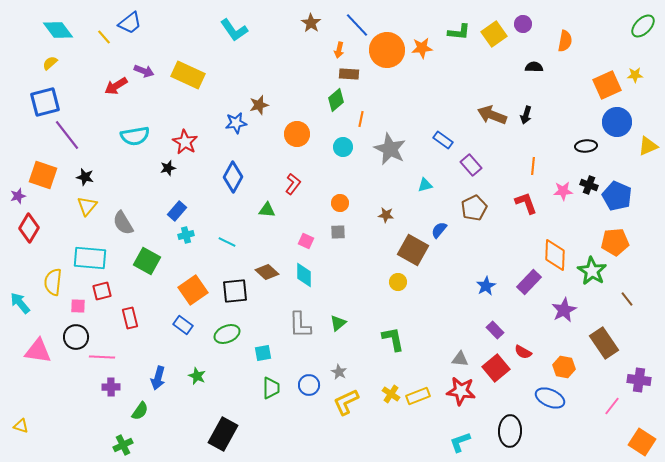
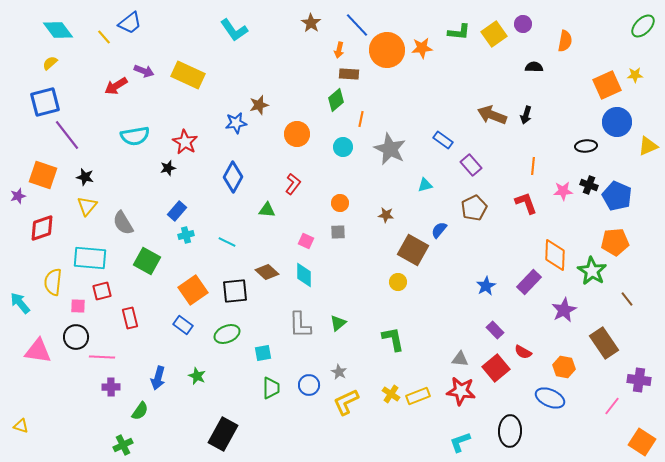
red diamond at (29, 228): moved 13 px right; rotated 40 degrees clockwise
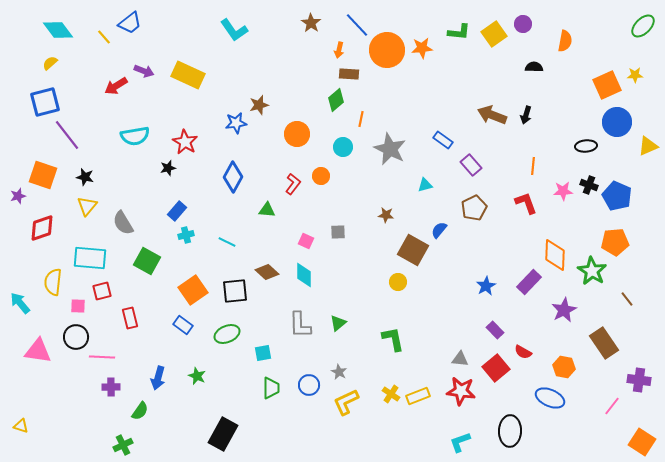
orange circle at (340, 203): moved 19 px left, 27 px up
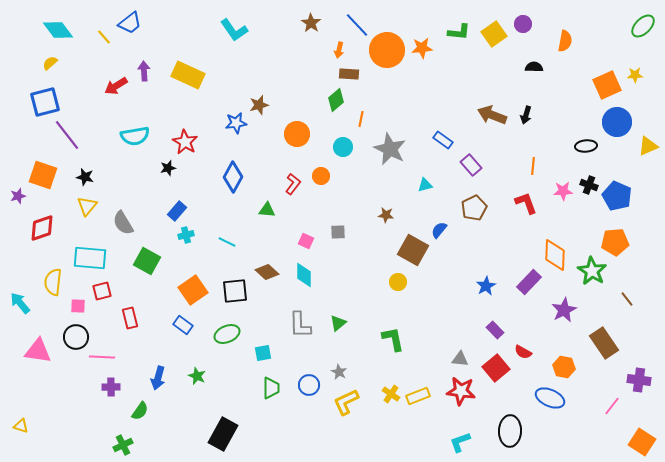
purple arrow at (144, 71): rotated 114 degrees counterclockwise
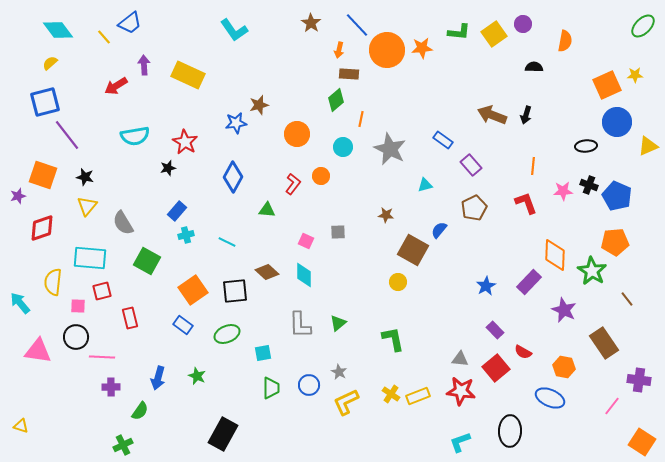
purple arrow at (144, 71): moved 6 px up
purple star at (564, 310): rotated 20 degrees counterclockwise
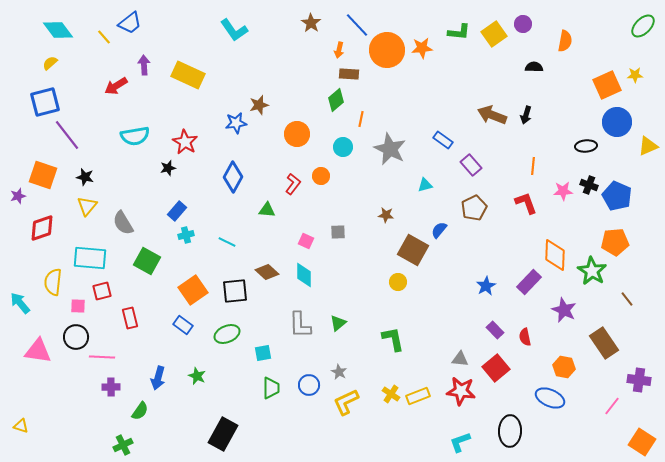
red semicircle at (523, 352): moved 2 px right, 15 px up; rotated 48 degrees clockwise
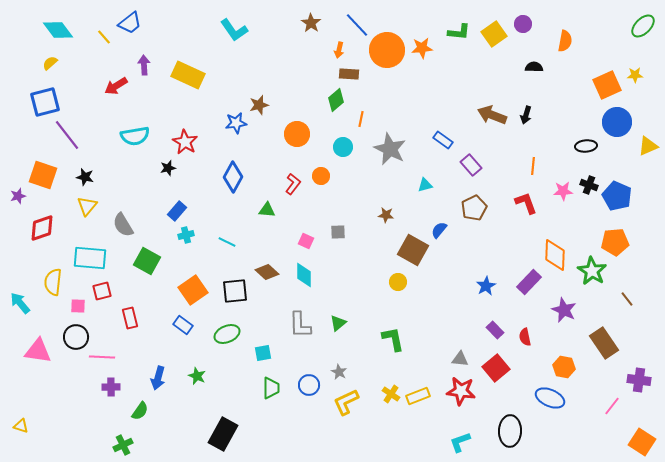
gray semicircle at (123, 223): moved 2 px down
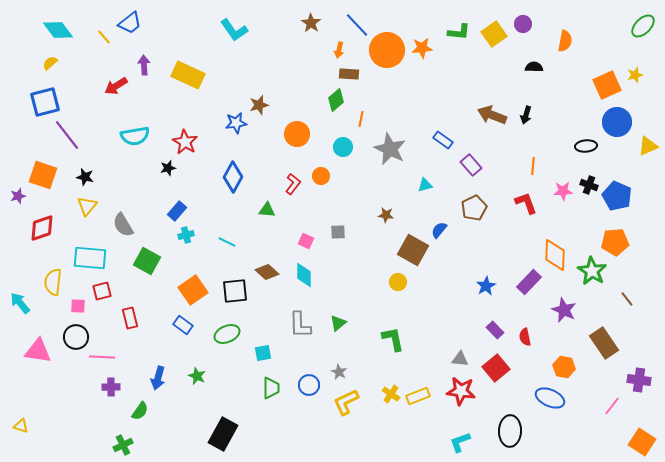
yellow star at (635, 75): rotated 14 degrees counterclockwise
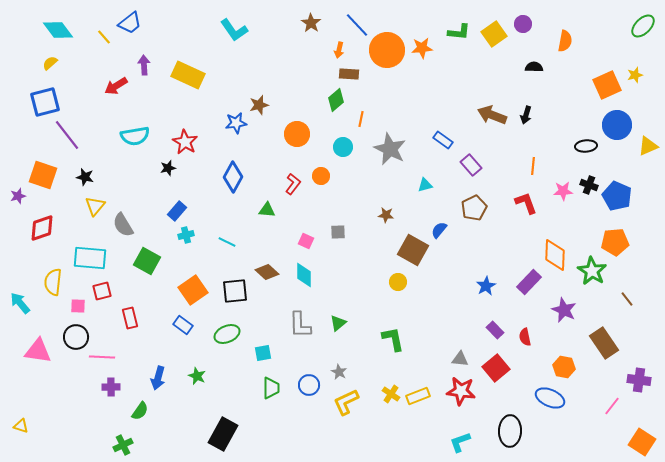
blue circle at (617, 122): moved 3 px down
yellow triangle at (87, 206): moved 8 px right
